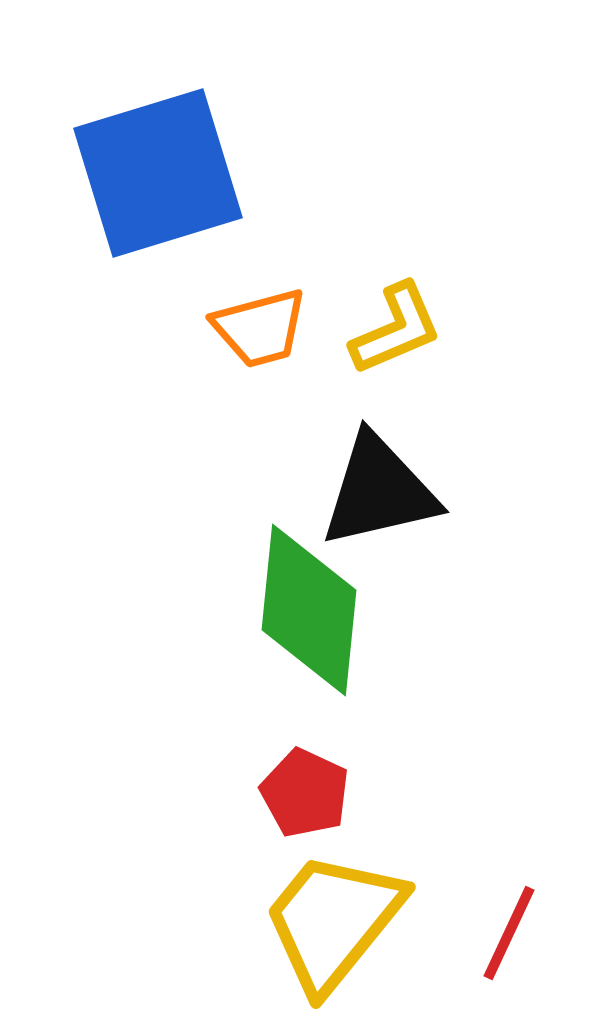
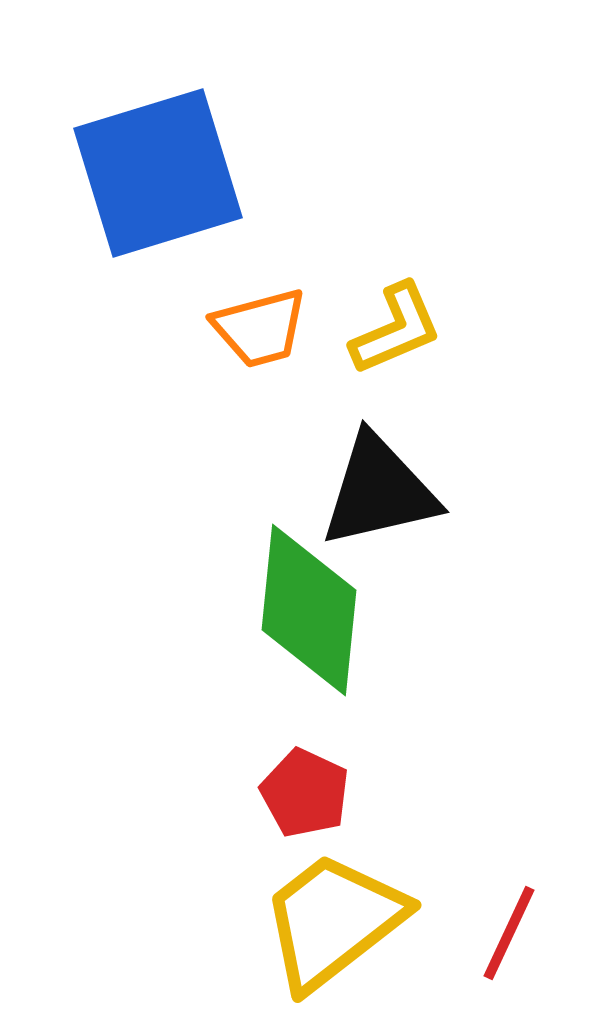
yellow trapezoid: rotated 13 degrees clockwise
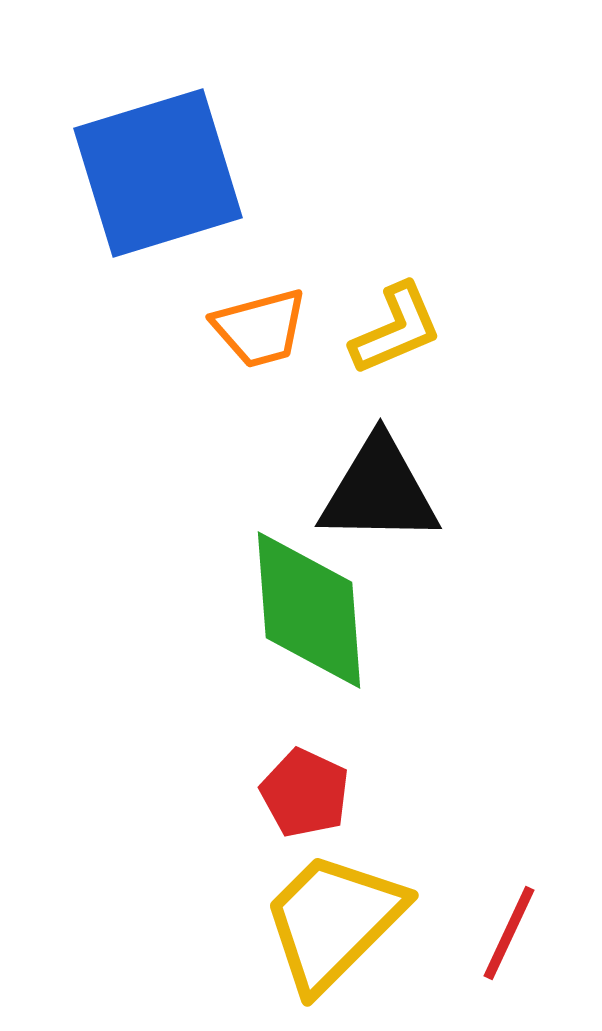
black triangle: rotated 14 degrees clockwise
green diamond: rotated 10 degrees counterclockwise
yellow trapezoid: rotated 7 degrees counterclockwise
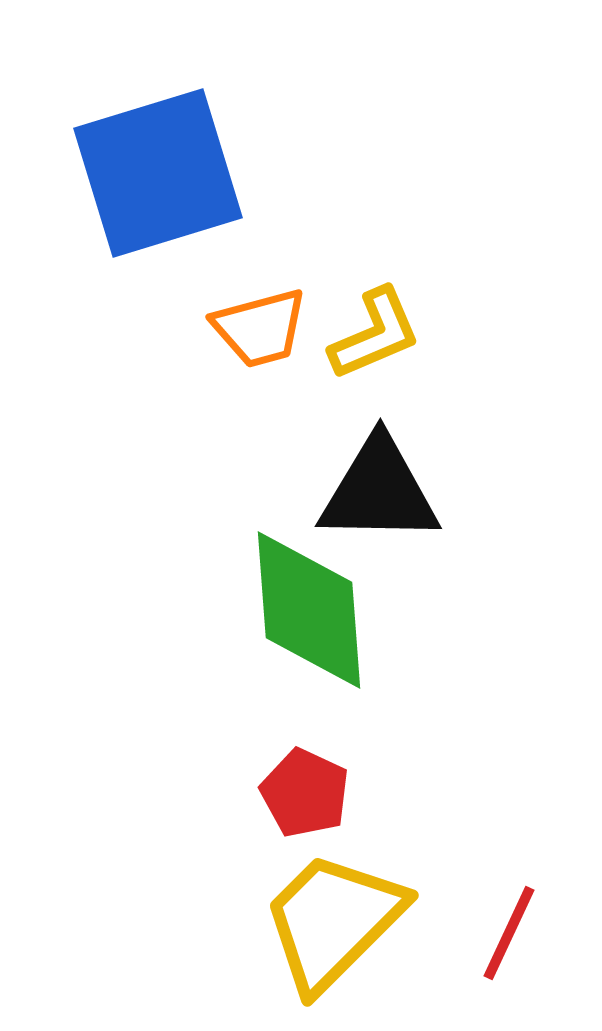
yellow L-shape: moved 21 px left, 5 px down
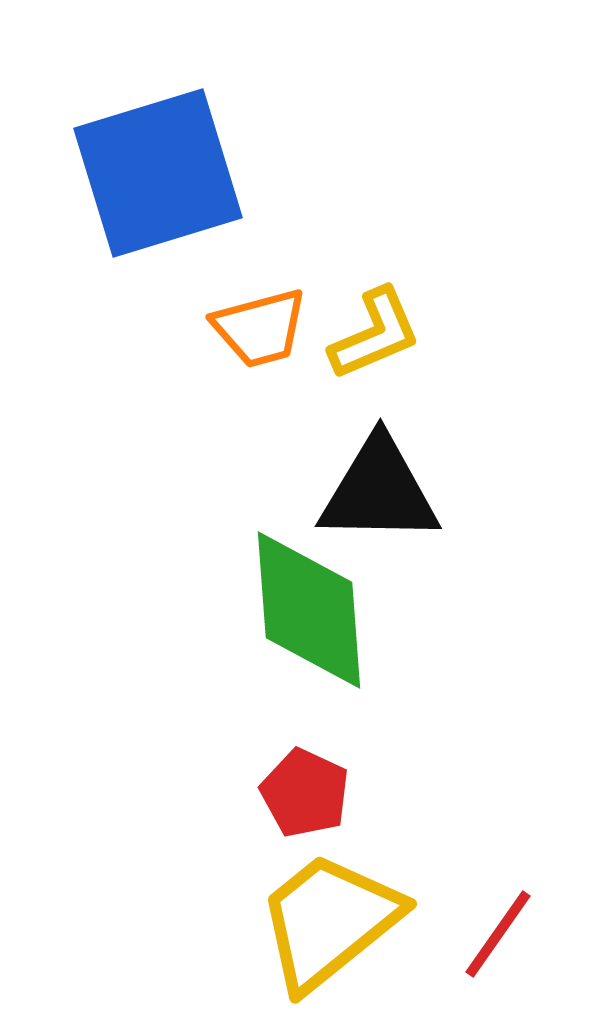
yellow trapezoid: moved 4 px left; rotated 6 degrees clockwise
red line: moved 11 px left, 1 px down; rotated 10 degrees clockwise
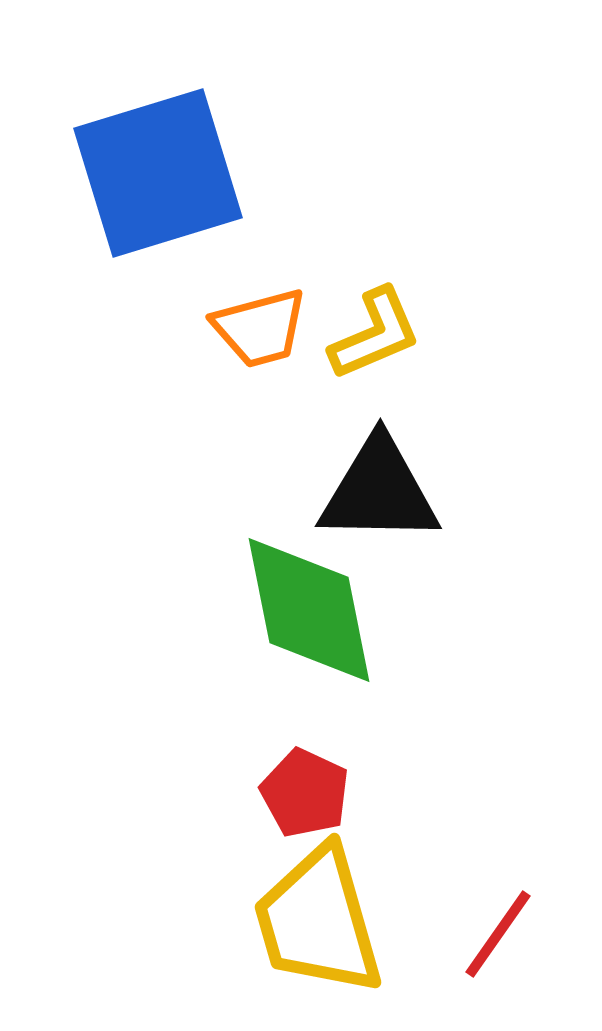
green diamond: rotated 7 degrees counterclockwise
yellow trapezoid: moved 11 px left; rotated 67 degrees counterclockwise
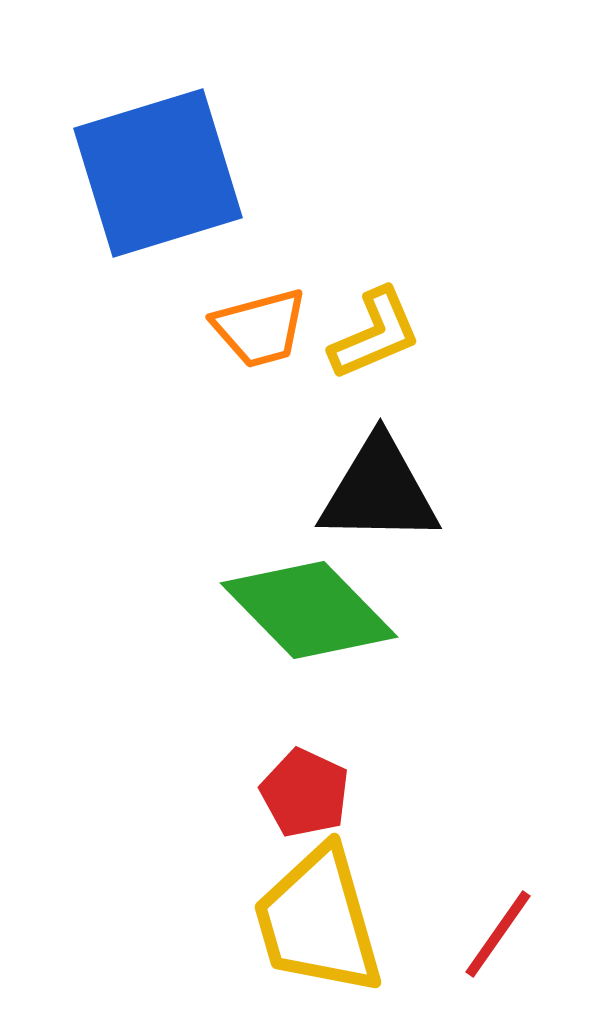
green diamond: rotated 33 degrees counterclockwise
